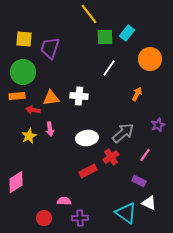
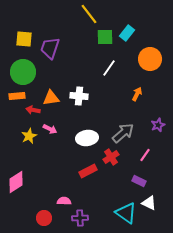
pink arrow: rotated 56 degrees counterclockwise
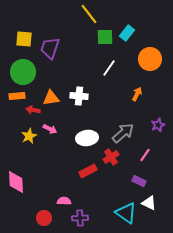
pink diamond: rotated 60 degrees counterclockwise
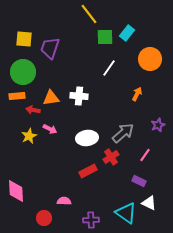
pink diamond: moved 9 px down
purple cross: moved 11 px right, 2 px down
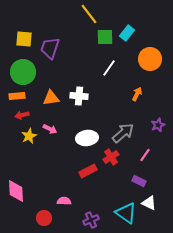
red arrow: moved 11 px left, 5 px down; rotated 24 degrees counterclockwise
purple cross: rotated 21 degrees counterclockwise
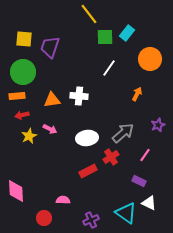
purple trapezoid: moved 1 px up
orange triangle: moved 1 px right, 2 px down
pink semicircle: moved 1 px left, 1 px up
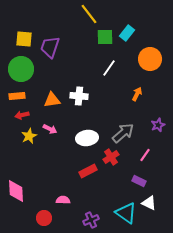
green circle: moved 2 px left, 3 px up
